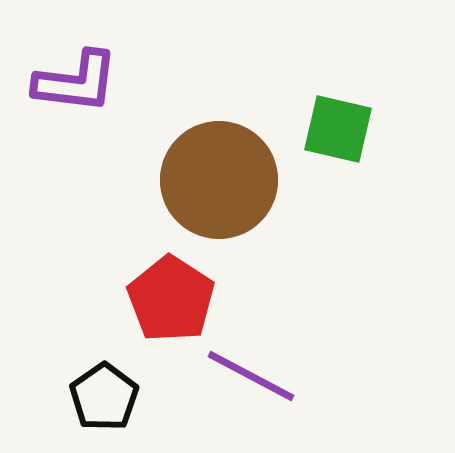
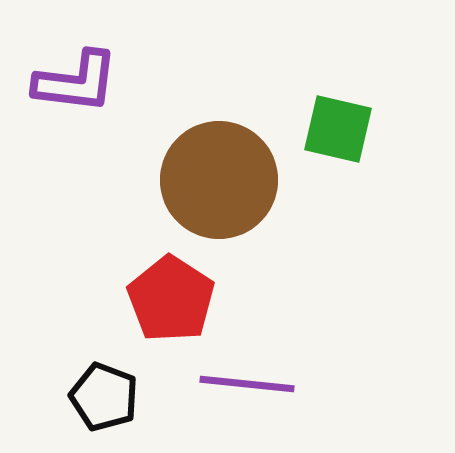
purple line: moved 4 px left, 8 px down; rotated 22 degrees counterclockwise
black pentagon: rotated 16 degrees counterclockwise
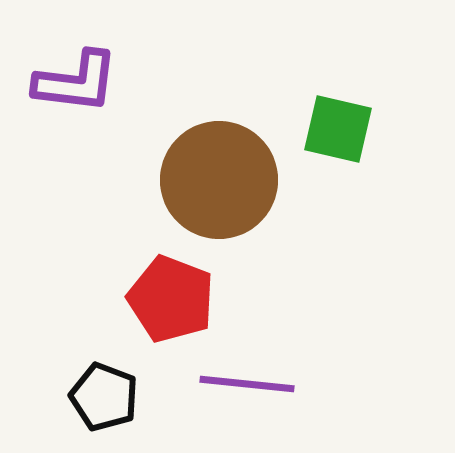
red pentagon: rotated 12 degrees counterclockwise
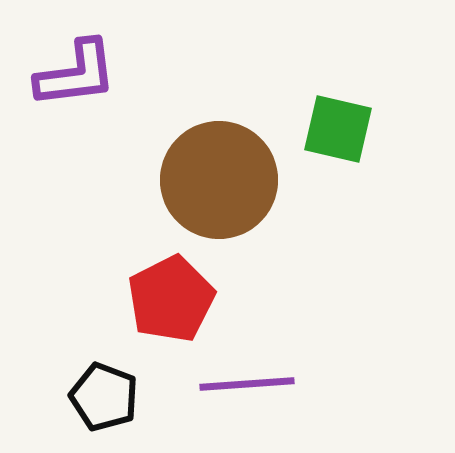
purple L-shape: moved 8 px up; rotated 14 degrees counterclockwise
red pentagon: rotated 24 degrees clockwise
purple line: rotated 10 degrees counterclockwise
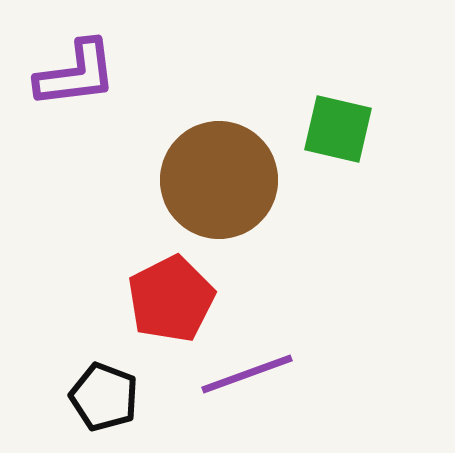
purple line: moved 10 px up; rotated 16 degrees counterclockwise
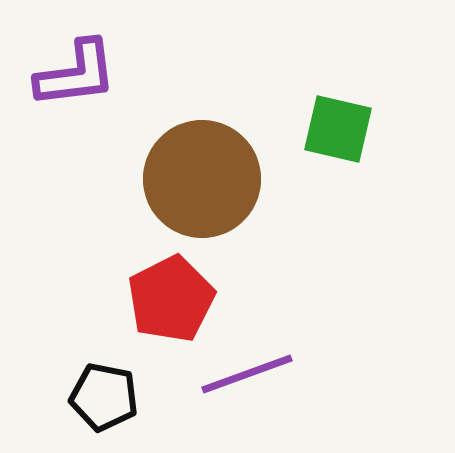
brown circle: moved 17 px left, 1 px up
black pentagon: rotated 10 degrees counterclockwise
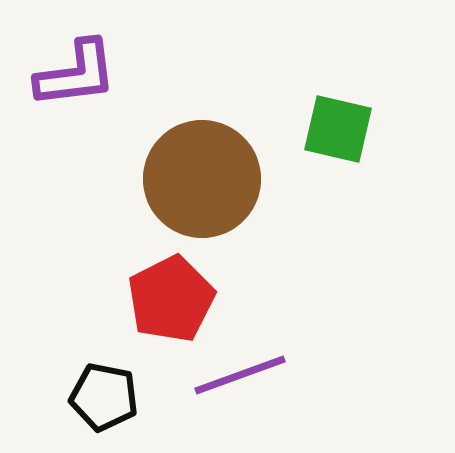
purple line: moved 7 px left, 1 px down
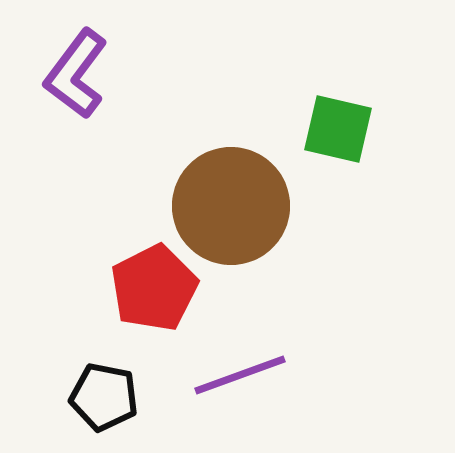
purple L-shape: rotated 134 degrees clockwise
brown circle: moved 29 px right, 27 px down
red pentagon: moved 17 px left, 11 px up
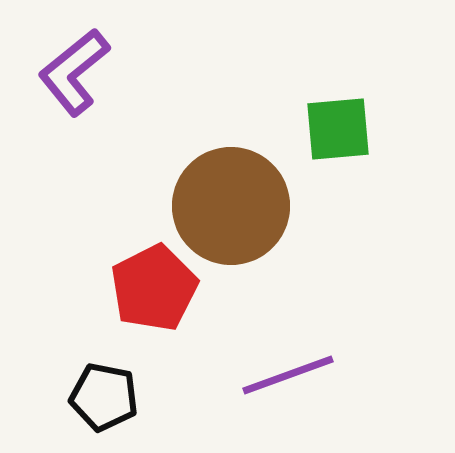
purple L-shape: moved 2 px left, 2 px up; rotated 14 degrees clockwise
green square: rotated 18 degrees counterclockwise
purple line: moved 48 px right
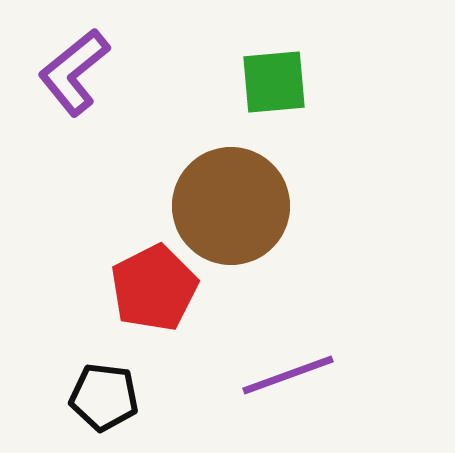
green square: moved 64 px left, 47 px up
black pentagon: rotated 4 degrees counterclockwise
